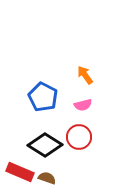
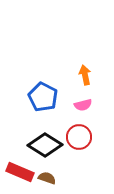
orange arrow: rotated 24 degrees clockwise
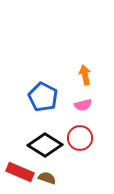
red circle: moved 1 px right, 1 px down
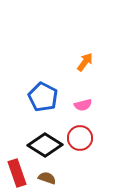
orange arrow: moved 13 px up; rotated 48 degrees clockwise
red rectangle: moved 3 px left, 1 px down; rotated 48 degrees clockwise
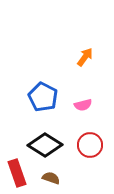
orange arrow: moved 5 px up
red circle: moved 10 px right, 7 px down
brown semicircle: moved 4 px right
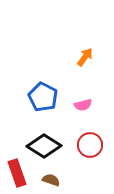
black diamond: moved 1 px left, 1 px down
brown semicircle: moved 2 px down
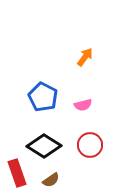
brown semicircle: rotated 126 degrees clockwise
